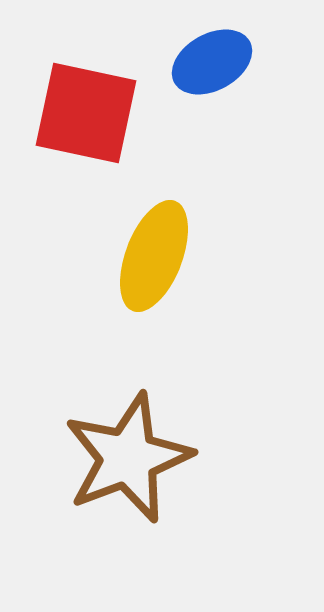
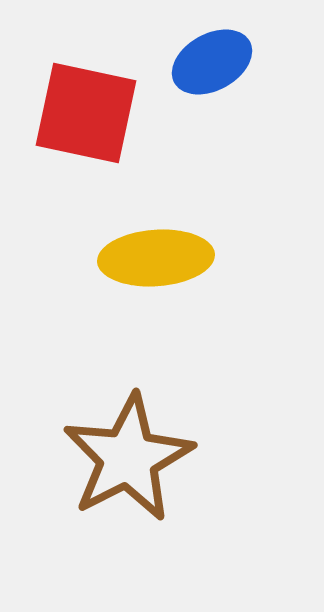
yellow ellipse: moved 2 px right, 2 px down; rotated 65 degrees clockwise
brown star: rotated 6 degrees counterclockwise
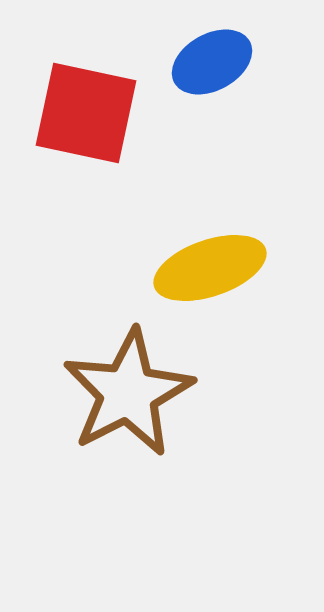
yellow ellipse: moved 54 px right, 10 px down; rotated 15 degrees counterclockwise
brown star: moved 65 px up
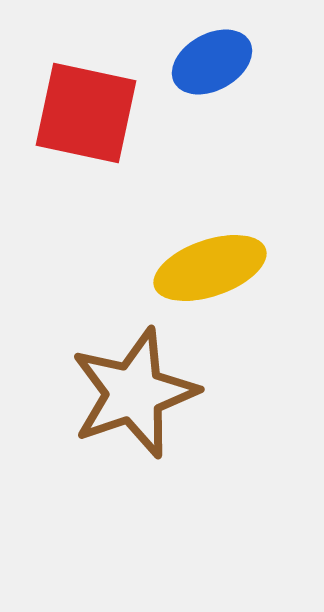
brown star: moved 6 px right; rotated 8 degrees clockwise
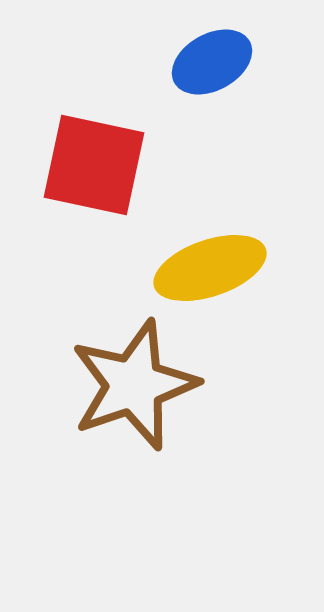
red square: moved 8 px right, 52 px down
brown star: moved 8 px up
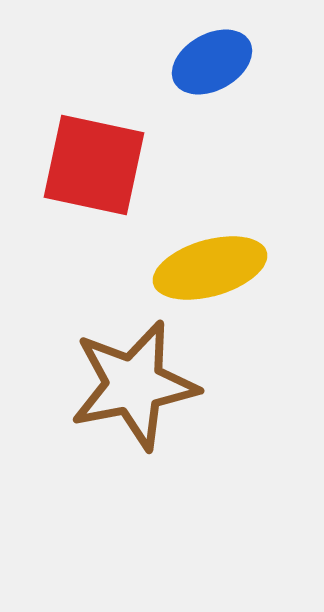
yellow ellipse: rotated 3 degrees clockwise
brown star: rotated 8 degrees clockwise
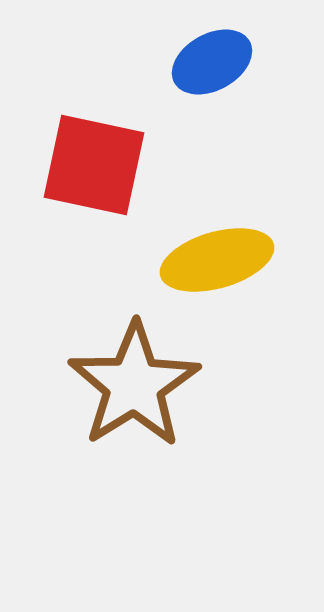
yellow ellipse: moved 7 px right, 8 px up
brown star: rotated 21 degrees counterclockwise
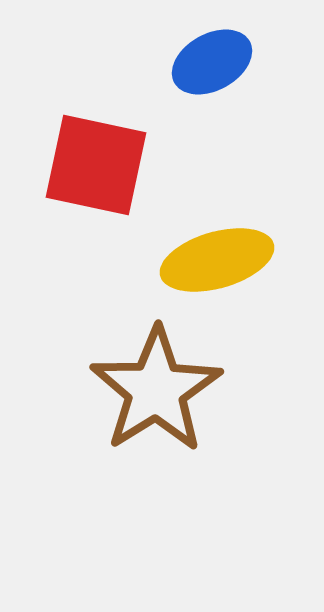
red square: moved 2 px right
brown star: moved 22 px right, 5 px down
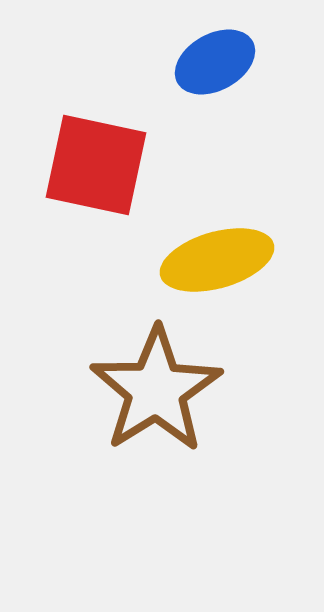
blue ellipse: moved 3 px right
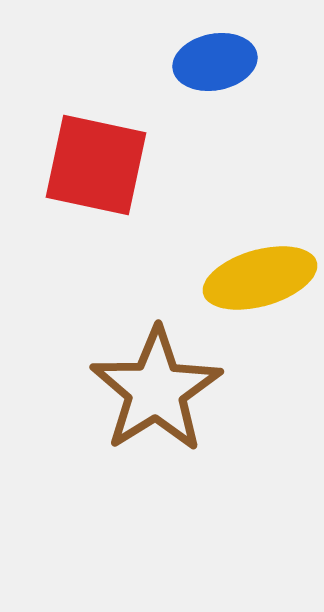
blue ellipse: rotated 18 degrees clockwise
yellow ellipse: moved 43 px right, 18 px down
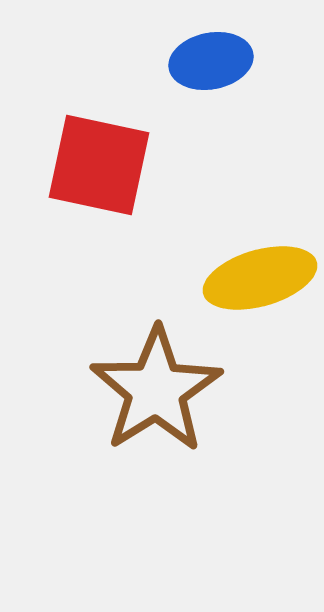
blue ellipse: moved 4 px left, 1 px up
red square: moved 3 px right
